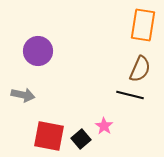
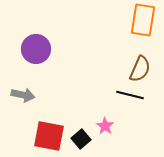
orange rectangle: moved 5 px up
purple circle: moved 2 px left, 2 px up
pink star: moved 1 px right
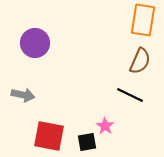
purple circle: moved 1 px left, 6 px up
brown semicircle: moved 8 px up
black line: rotated 12 degrees clockwise
black square: moved 6 px right, 3 px down; rotated 30 degrees clockwise
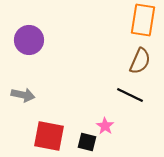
purple circle: moved 6 px left, 3 px up
black square: rotated 24 degrees clockwise
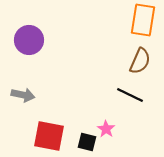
pink star: moved 1 px right, 3 px down
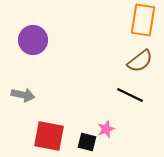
purple circle: moved 4 px right
brown semicircle: rotated 28 degrees clockwise
pink star: rotated 18 degrees clockwise
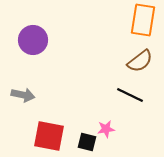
pink star: rotated 12 degrees clockwise
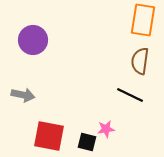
brown semicircle: rotated 136 degrees clockwise
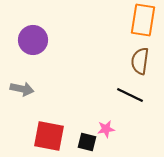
gray arrow: moved 1 px left, 6 px up
